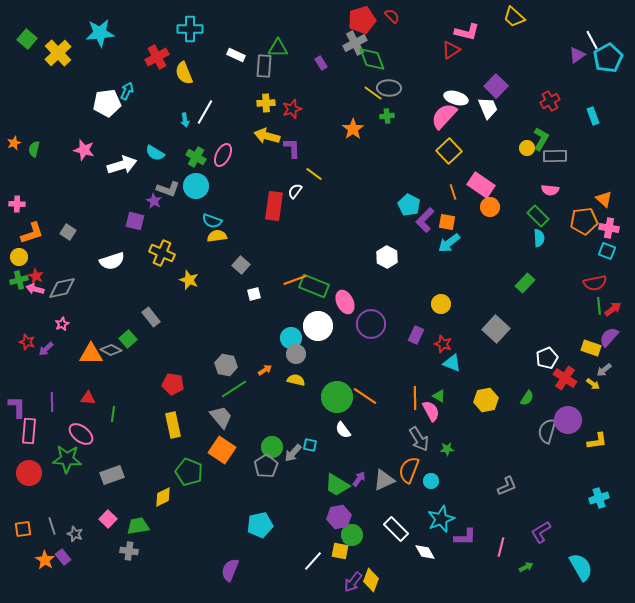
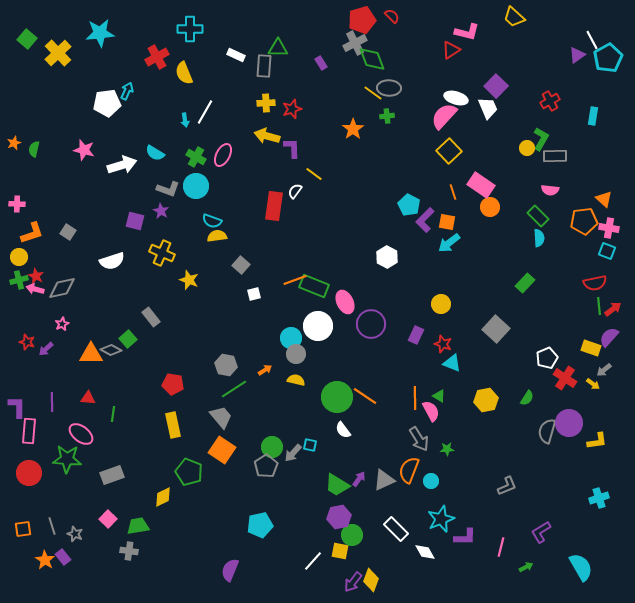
cyan rectangle at (593, 116): rotated 30 degrees clockwise
purple star at (154, 201): moved 7 px right, 10 px down
purple circle at (568, 420): moved 1 px right, 3 px down
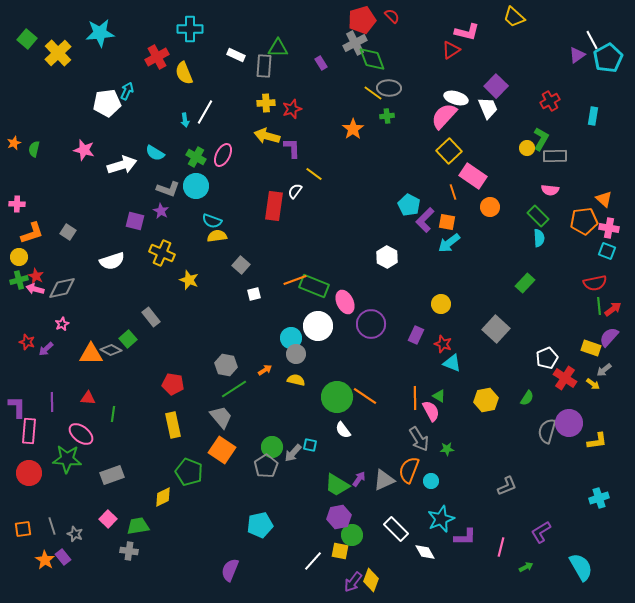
pink rectangle at (481, 185): moved 8 px left, 9 px up
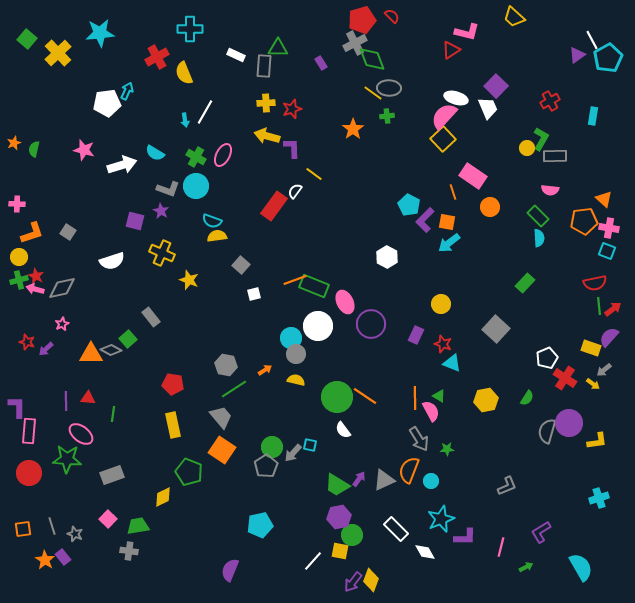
yellow square at (449, 151): moved 6 px left, 12 px up
red rectangle at (274, 206): rotated 28 degrees clockwise
purple line at (52, 402): moved 14 px right, 1 px up
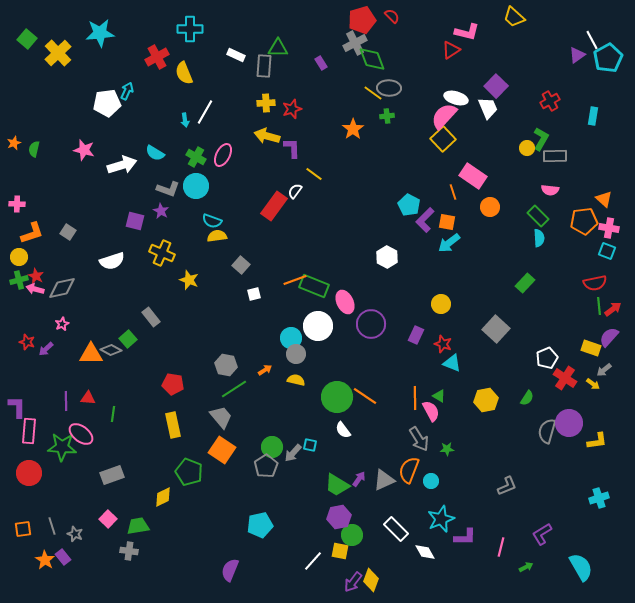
green star at (67, 459): moved 5 px left, 12 px up
purple L-shape at (541, 532): moved 1 px right, 2 px down
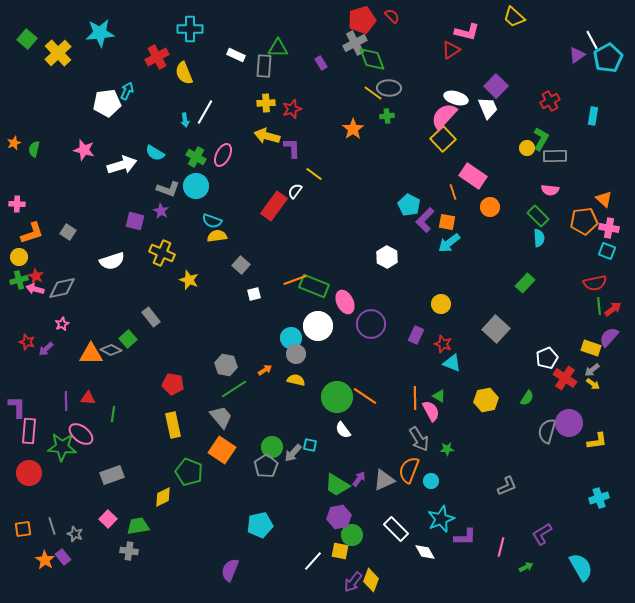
gray arrow at (604, 370): moved 12 px left
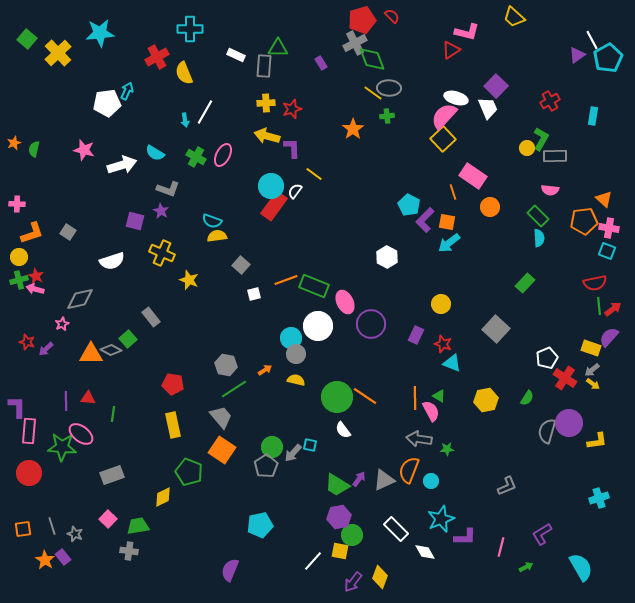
cyan circle at (196, 186): moved 75 px right
orange line at (295, 280): moved 9 px left
gray diamond at (62, 288): moved 18 px right, 11 px down
gray arrow at (419, 439): rotated 130 degrees clockwise
yellow diamond at (371, 580): moved 9 px right, 3 px up
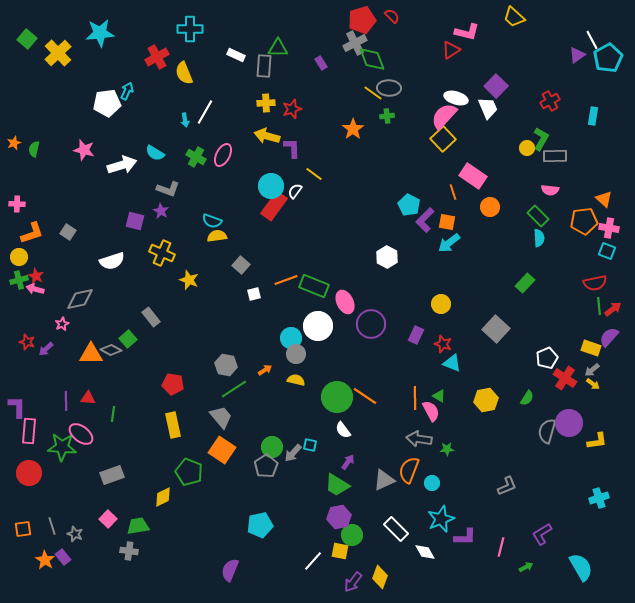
purple arrow at (359, 479): moved 11 px left, 17 px up
cyan circle at (431, 481): moved 1 px right, 2 px down
